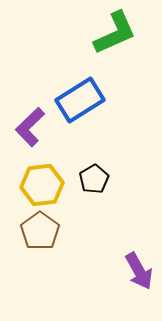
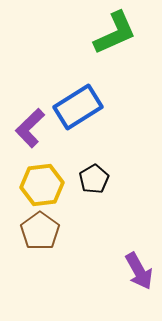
blue rectangle: moved 2 px left, 7 px down
purple L-shape: moved 1 px down
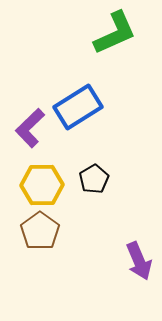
yellow hexagon: rotated 6 degrees clockwise
purple arrow: moved 10 px up; rotated 6 degrees clockwise
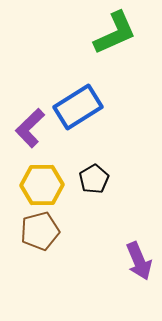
brown pentagon: rotated 21 degrees clockwise
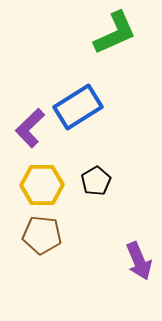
black pentagon: moved 2 px right, 2 px down
brown pentagon: moved 2 px right, 4 px down; rotated 21 degrees clockwise
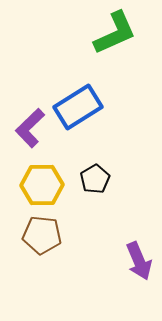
black pentagon: moved 1 px left, 2 px up
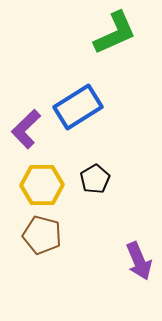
purple L-shape: moved 4 px left, 1 px down
brown pentagon: rotated 9 degrees clockwise
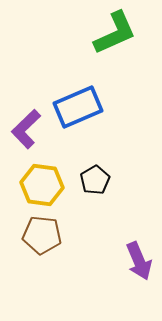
blue rectangle: rotated 9 degrees clockwise
black pentagon: moved 1 px down
yellow hexagon: rotated 9 degrees clockwise
brown pentagon: rotated 9 degrees counterclockwise
